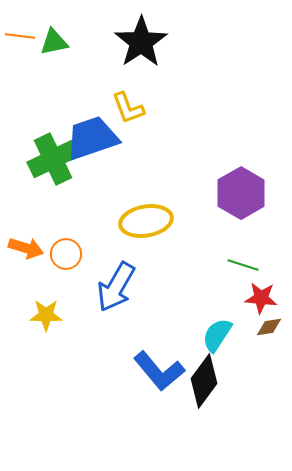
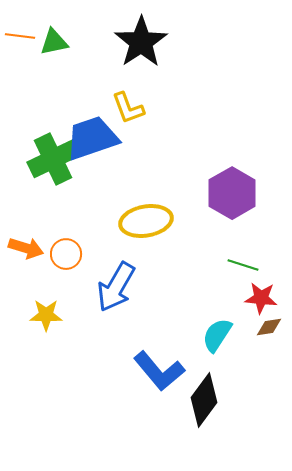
purple hexagon: moved 9 px left
black diamond: moved 19 px down
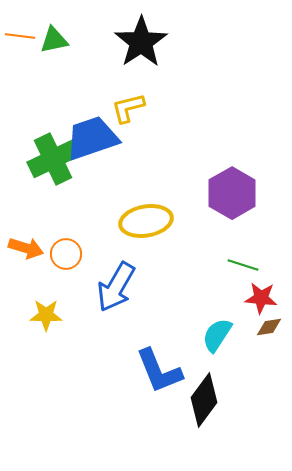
green triangle: moved 2 px up
yellow L-shape: rotated 96 degrees clockwise
blue L-shape: rotated 18 degrees clockwise
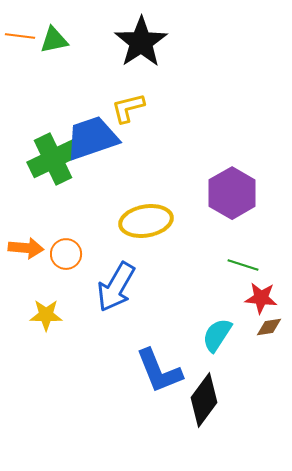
orange arrow: rotated 12 degrees counterclockwise
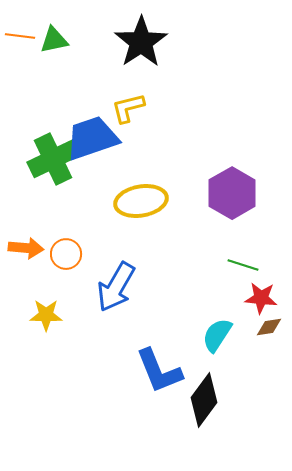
yellow ellipse: moved 5 px left, 20 px up
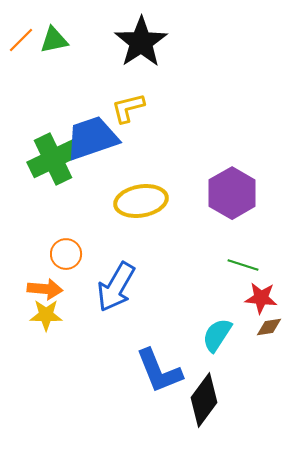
orange line: moved 1 px right, 4 px down; rotated 52 degrees counterclockwise
orange arrow: moved 19 px right, 41 px down
